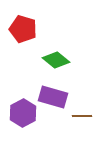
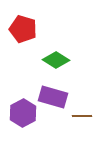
green diamond: rotated 8 degrees counterclockwise
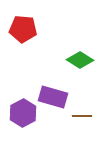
red pentagon: rotated 12 degrees counterclockwise
green diamond: moved 24 px right
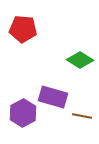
brown line: rotated 12 degrees clockwise
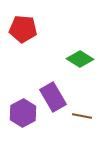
green diamond: moved 1 px up
purple rectangle: rotated 44 degrees clockwise
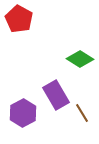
red pentagon: moved 4 px left, 10 px up; rotated 24 degrees clockwise
purple rectangle: moved 3 px right, 2 px up
brown line: moved 3 px up; rotated 48 degrees clockwise
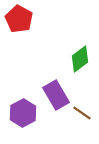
green diamond: rotated 68 degrees counterclockwise
brown line: rotated 24 degrees counterclockwise
